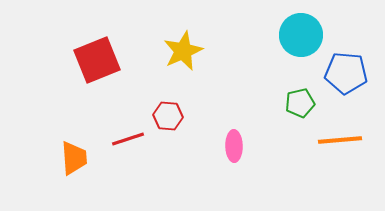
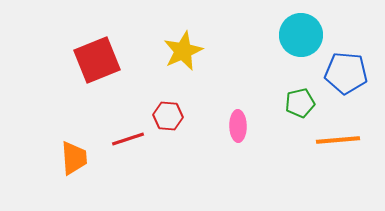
orange line: moved 2 px left
pink ellipse: moved 4 px right, 20 px up
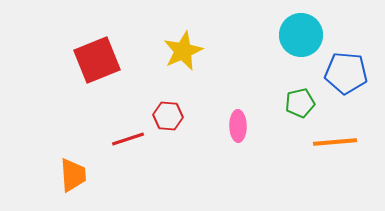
orange line: moved 3 px left, 2 px down
orange trapezoid: moved 1 px left, 17 px down
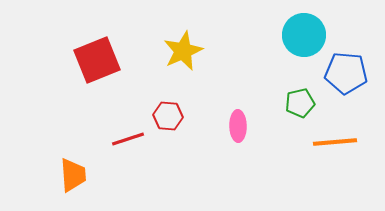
cyan circle: moved 3 px right
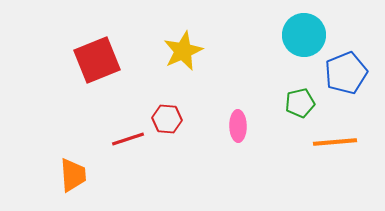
blue pentagon: rotated 27 degrees counterclockwise
red hexagon: moved 1 px left, 3 px down
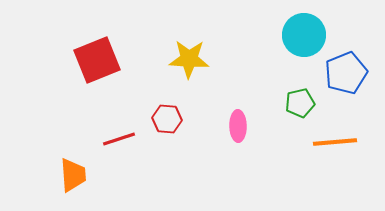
yellow star: moved 6 px right, 8 px down; rotated 27 degrees clockwise
red line: moved 9 px left
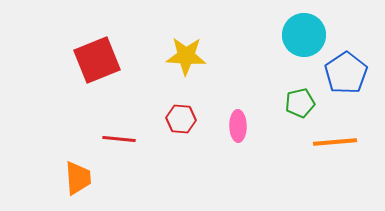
yellow star: moved 3 px left, 3 px up
blue pentagon: rotated 12 degrees counterclockwise
red hexagon: moved 14 px right
red line: rotated 24 degrees clockwise
orange trapezoid: moved 5 px right, 3 px down
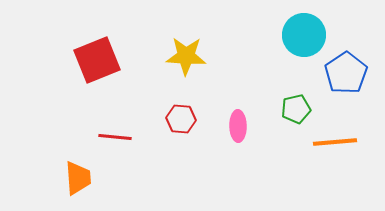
green pentagon: moved 4 px left, 6 px down
red line: moved 4 px left, 2 px up
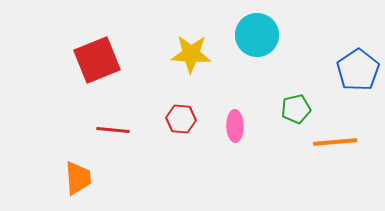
cyan circle: moved 47 px left
yellow star: moved 5 px right, 2 px up
blue pentagon: moved 12 px right, 3 px up
pink ellipse: moved 3 px left
red line: moved 2 px left, 7 px up
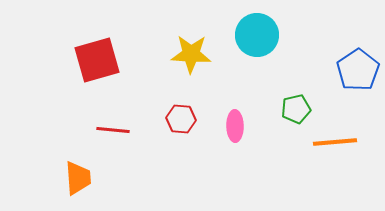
red square: rotated 6 degrees clockwise
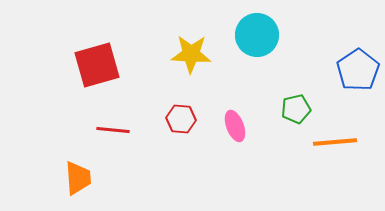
red square: moved 5 px down
pink ellipse: rotated 20 degrees counterclockwise
